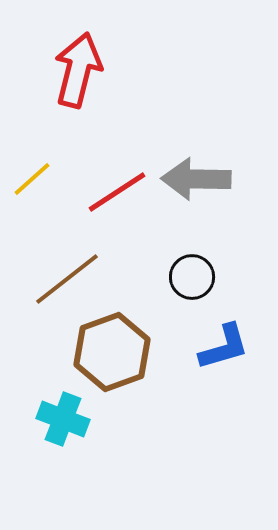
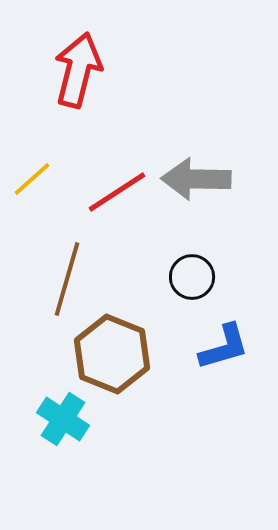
brown line: rotated 36 degrees counterclockwise
brown hexagon: moved 2 px down; rotated 18 degrees counterclockwise
cyan cross: rotated 12 degrees clockwise
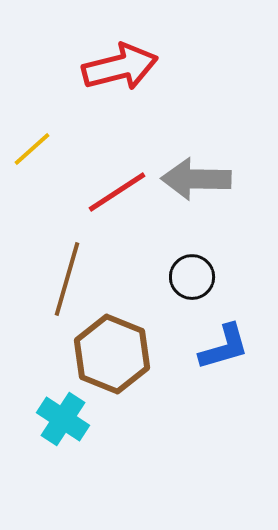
red arrow: moved 42 px right, 3 px up; rotated 62 degrees clockwise
yellow line: moved 30 px up
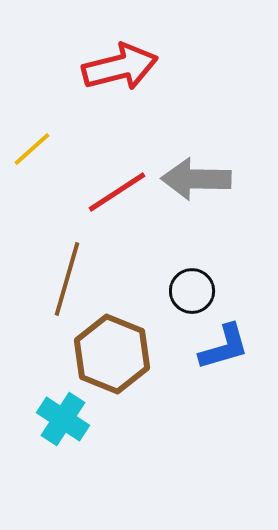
black circle: moved 14 px down
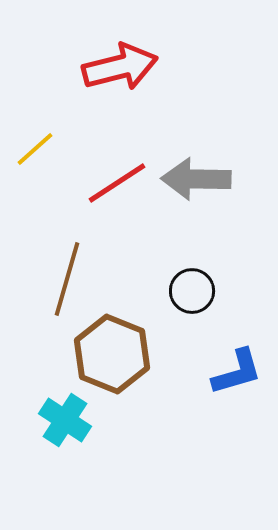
yellow line: moved 3 px right
red line: moved 9 px up
blue L-shape: moved 13 px right, 25 px down
cyan cross: moved 2 px right, 1 px down
